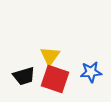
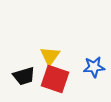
blue star: moved 3 px right, 5 px up
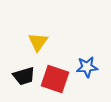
yellow triangle: moved 12 px left, 14 px up
blue star: moved 7 px left
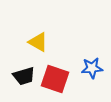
yellow triangle: rotated 35 degrees counterclockwise
blue star: moved 5 px right, 1 px down
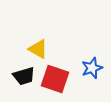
yellow triangle: moved 7 px down
blue star: rotated 15 degrees counterclockwise
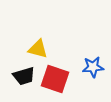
yellow triangle: rotated 15 degrees counterclockwise
blue star: moved 1 px right, 1 px up; rotated 15 degrees clockwise
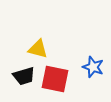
blue star: rotated 25 degrees clockwise
red square: rotated 8 degrees counterclockwise
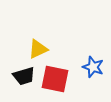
yellow triangle: rotated 40 degrees counterclockwise
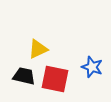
blue star: moved 1 px left
black trapezoid: rotated 150 degrees counterclockwise
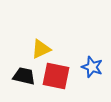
yellow triangle: moved 3 px right
red square: moved 1 px right, 3 px up
